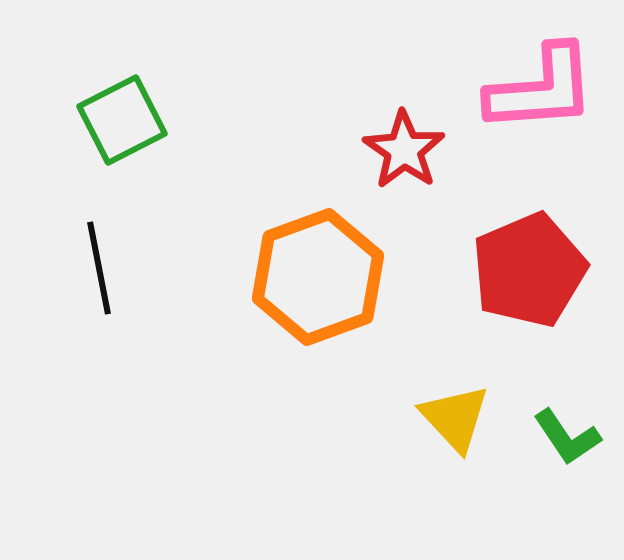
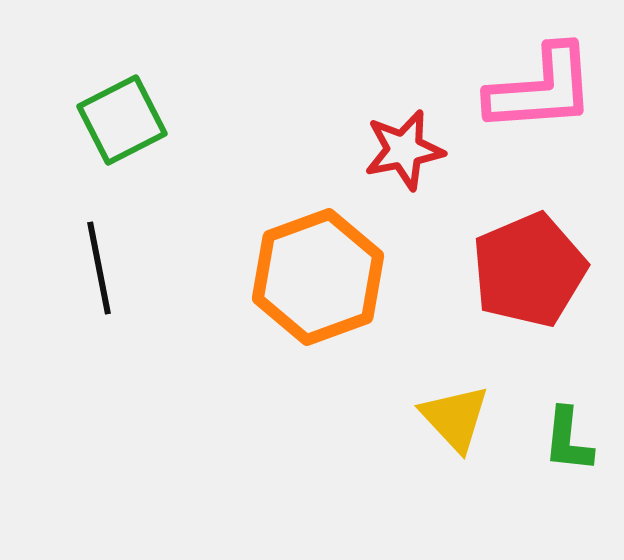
red star: rotated 26 degrees clockwise
green L-shape: moved 1 px right, 3 px down; rotated 40 degrees clockwise
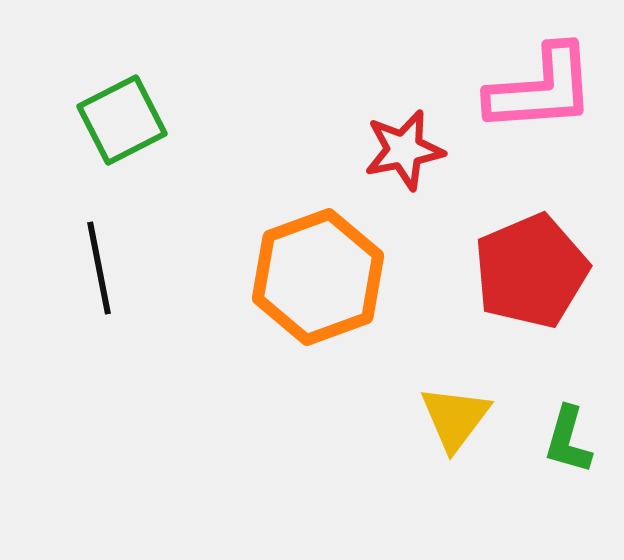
red pentagon: moved 2 px right, 1 px down
yellow triangle: rotated 20 degrees clockwise
green L-shape: rotated 10 degrees clockwise
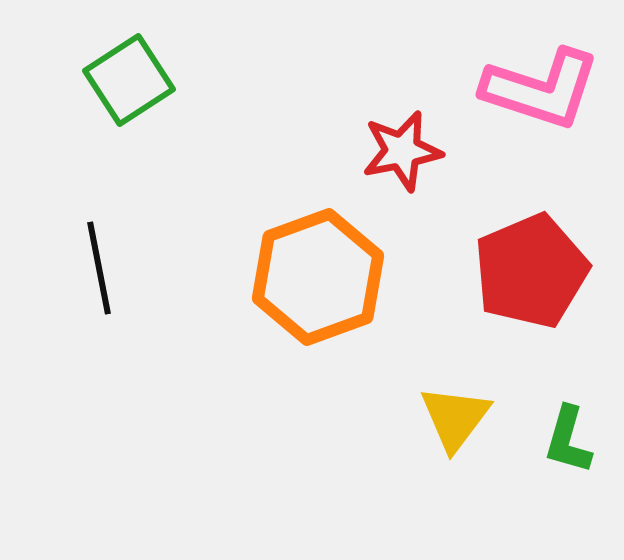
pink L-shape: rotated 22 degrees clockwise
green square: moved 7 px right, 40 px up; rotated 6 degrees counterclockwise
red star: moved 2 px left, 1 px down
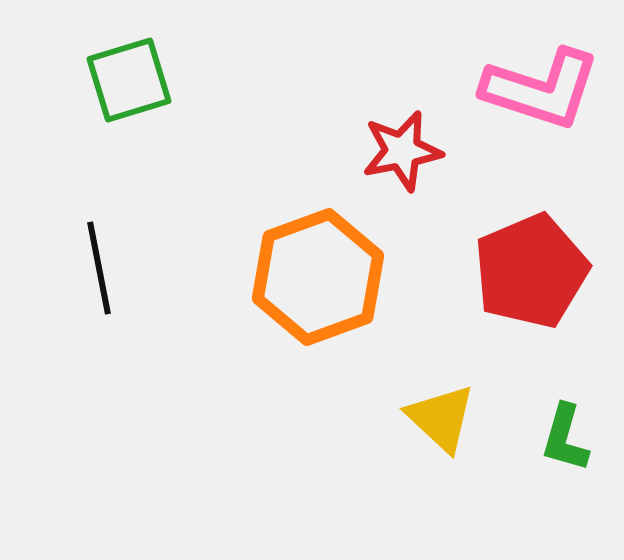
green square: rotated 16 degrees clockwise
yellow triangle: moved 14 px left; rotated 24 degrees counterclockwise
green L-shape: moved 3 px left, 2 px up
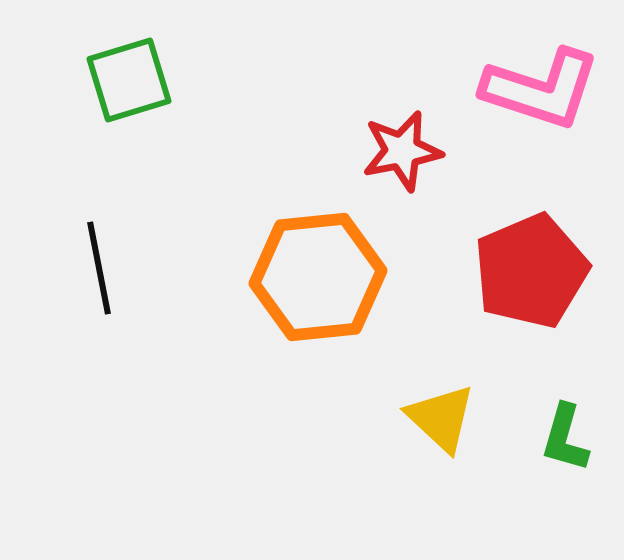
orange hexagon: rotated 14 degrees clockwise
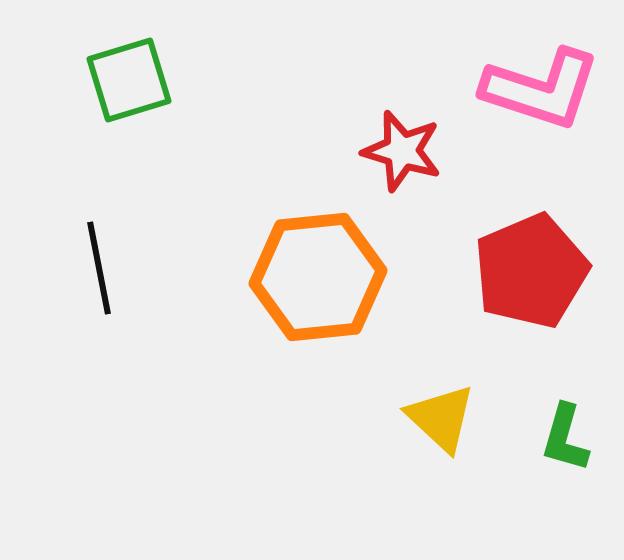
red star: rotated 28 degrees clockwise
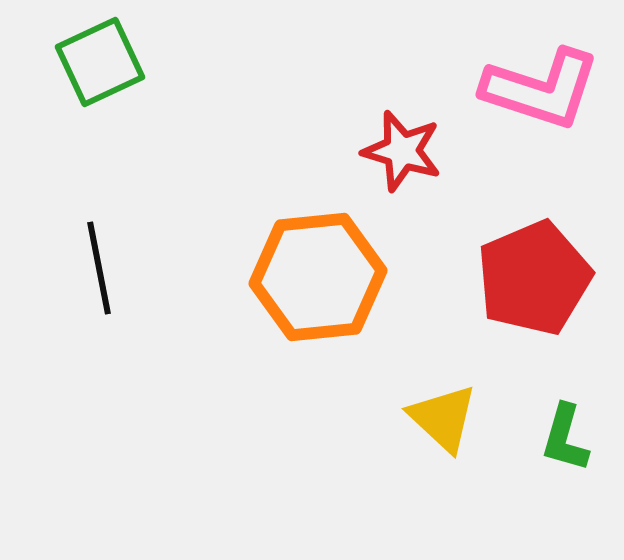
green square: moved 29 px left, 18 px up; rotated 8 degrees counterclockwise
red pentagon: moved 3 px right, 7 px down
yellow triangle: moved 2 px right
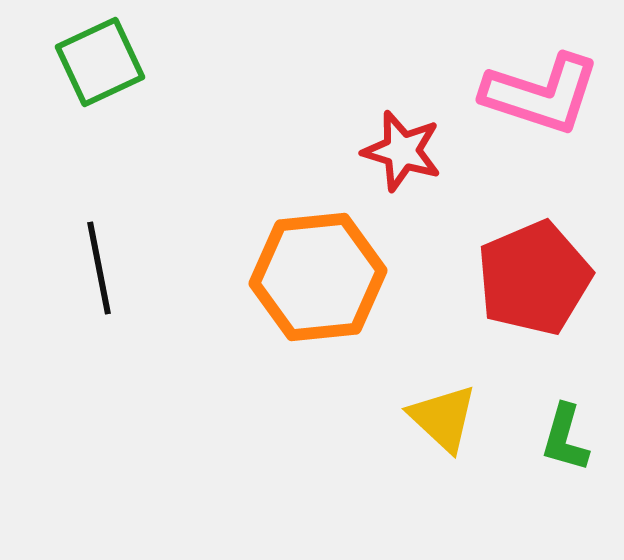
pink L-shape: moved 5 px down
